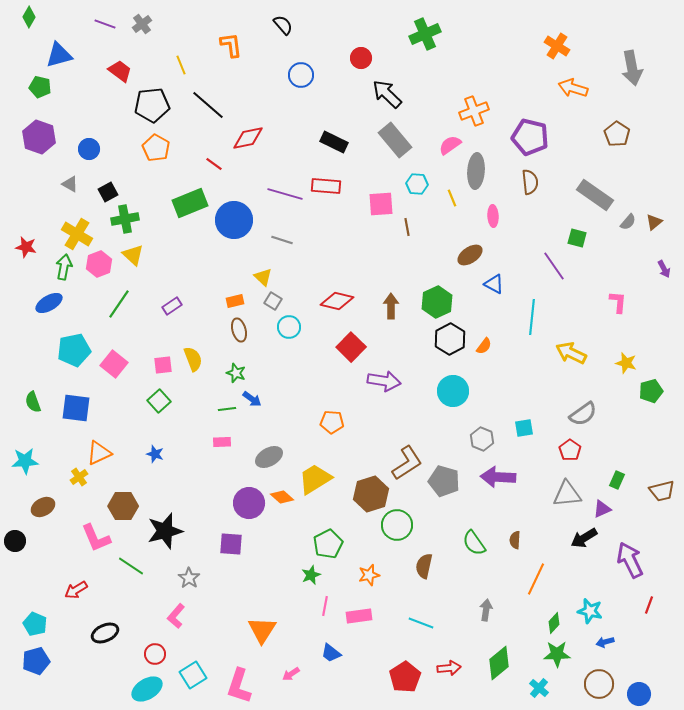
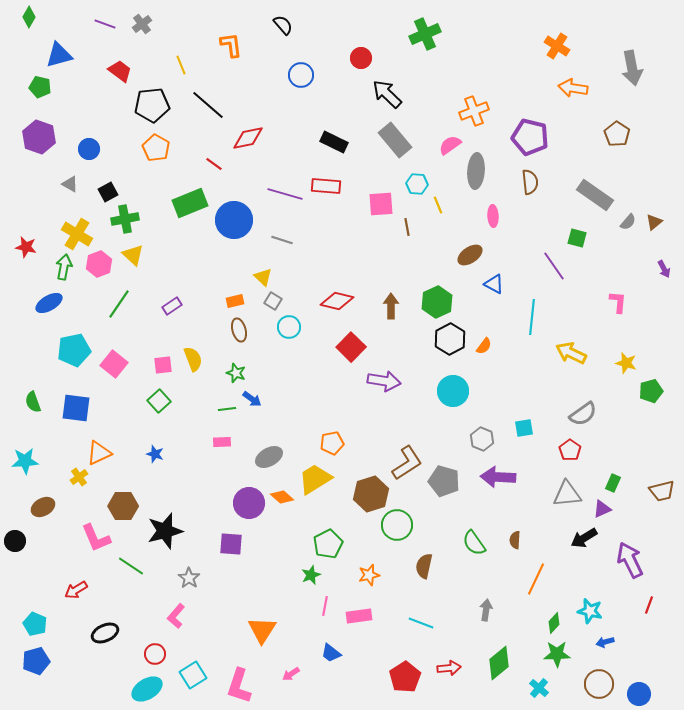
orange arrow at (573, 88): rotated 8 degrees counterclockwise
yellow line at (452, 198): moved 14 px left, 7 px down
orange pentagon at (332, 422): moved 21 px down; rotated 15 degrees counterclockwise
green rectangle at (617, 480): moved 4 px left, 3 px down
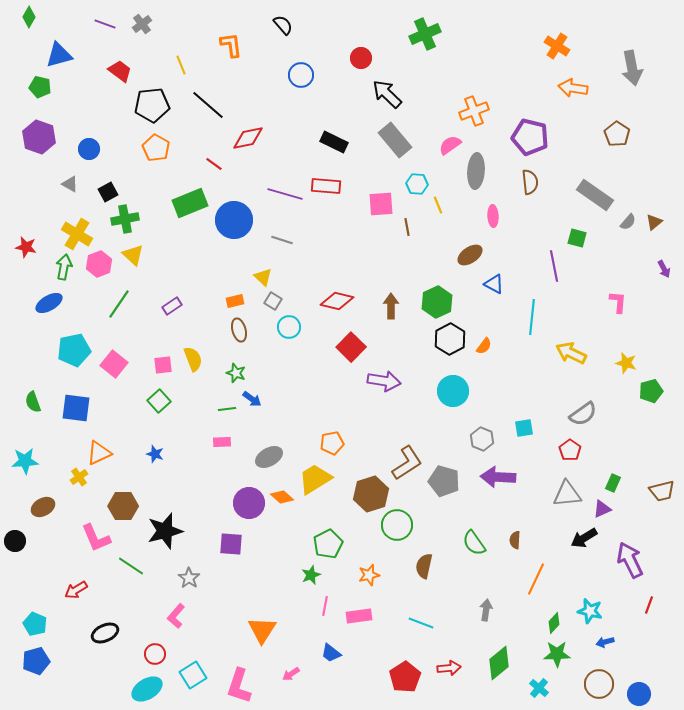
purple line at (554, 266): rotated 24 degrees clockwise
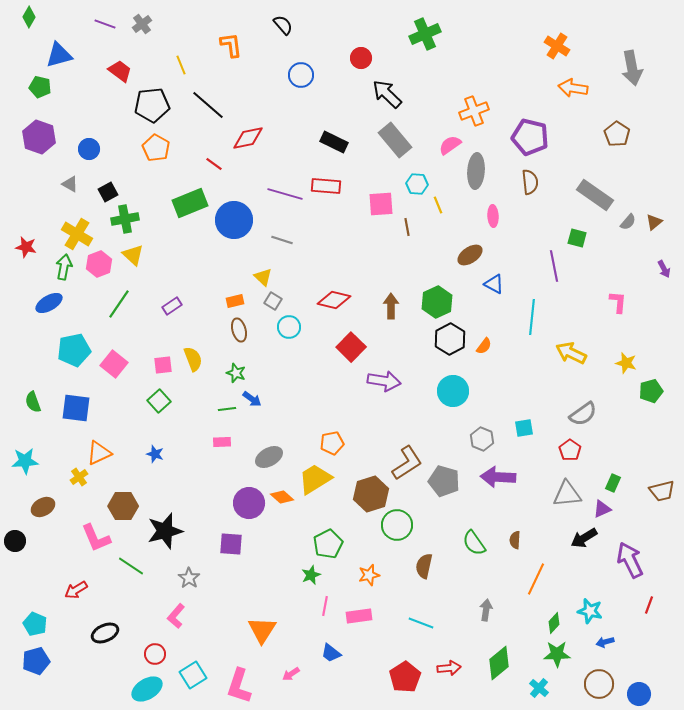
red diamond at (337, 301): moved 3 px left, 1 px up
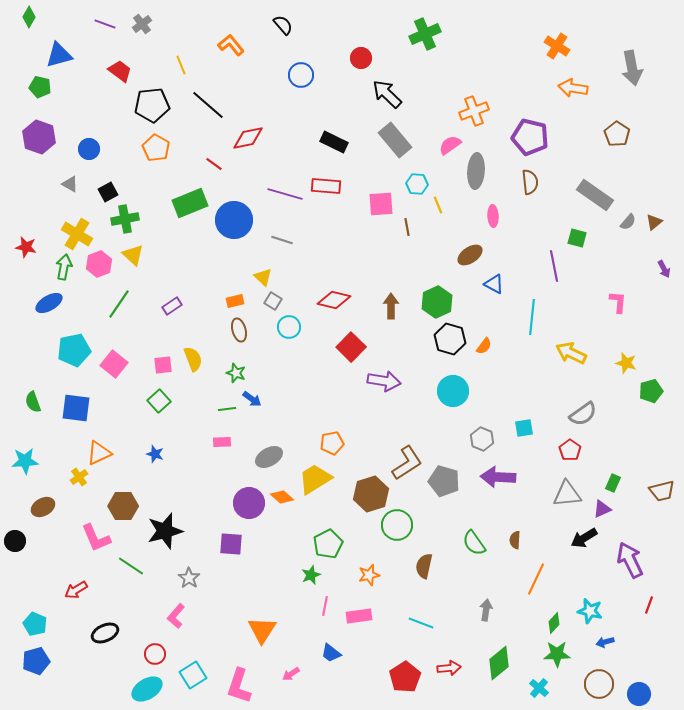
orange L-shape at (231, 45): rotated 32 degrees counterclockwise
black hexagon at (450, 339): rotated 16 degrees counterclockwise
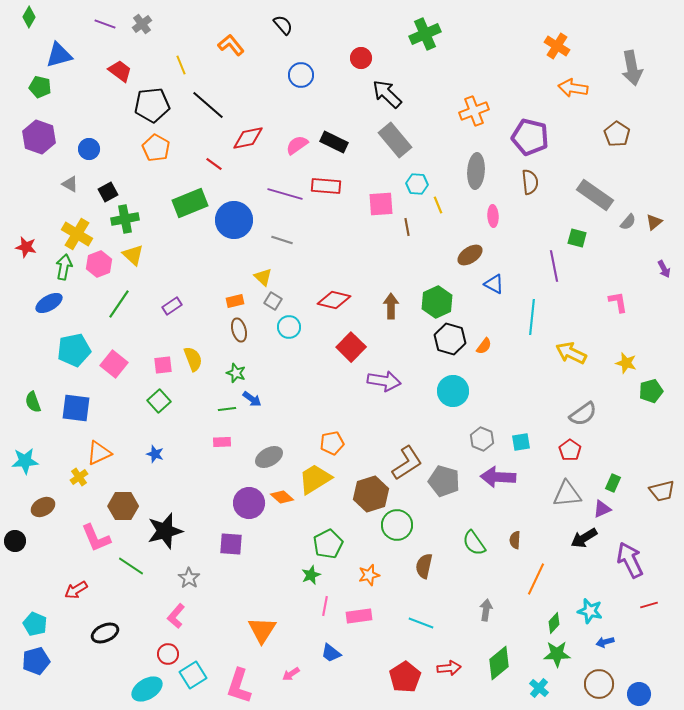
pink semicircle at (450, 145): moved 153 px left
pink L-shape at (618, 302): rotated 15 degrees counterclockwise
cyan square at (524, 428): moved 3 px left, 14 px down
red line at (649, 605): rotated 54 degrees clockwise
red circle at (155, 654): moved 13 px right
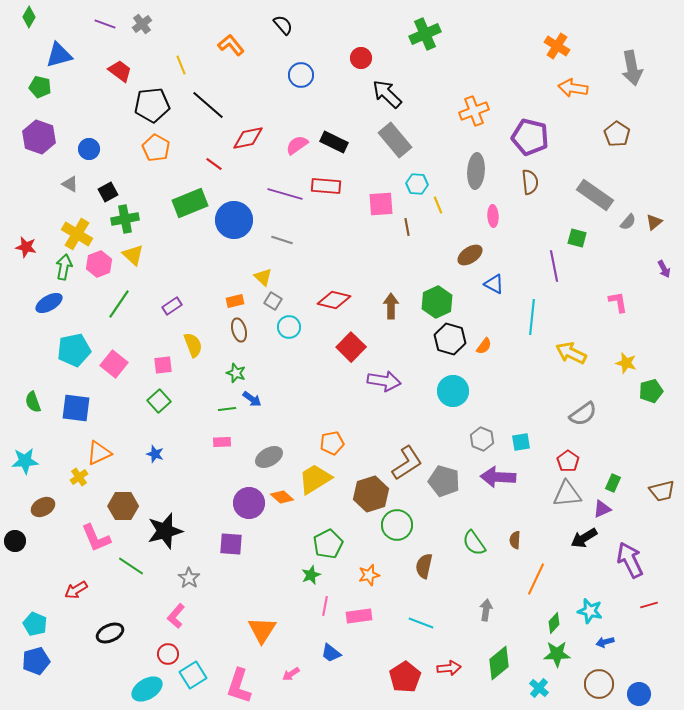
yellow semicircle at (193, 359): moved 14 px up
red pentagon at (570, 450): moved 2 px left, 11 px down
black ellipse at (105, 633): moved 5 px right
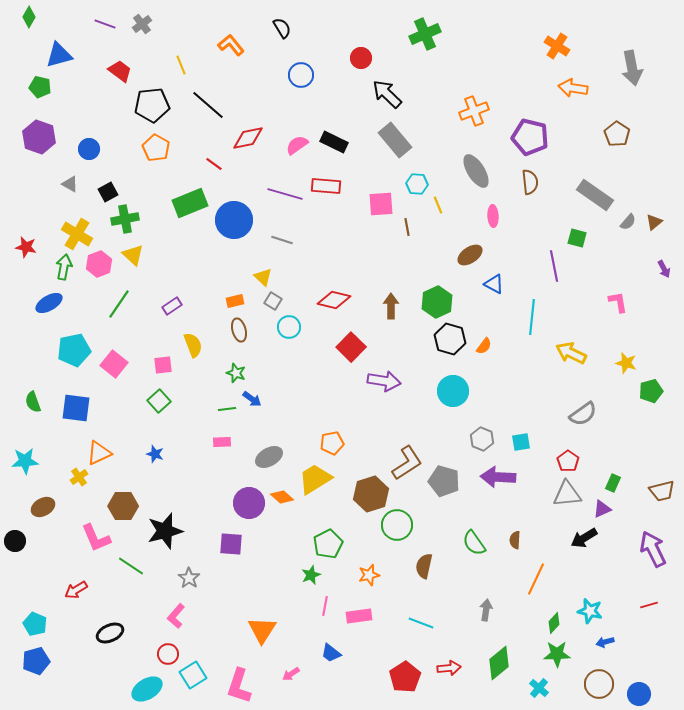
black semicircle at (283, 25): moved 1 px left, 3 px down; rotated 10 degrees clockwise
gray ellipse at (476, 171): rotated 36 degrees counterclockwise
purple arrow at (630, 560): moved 23 px right, 11 px up
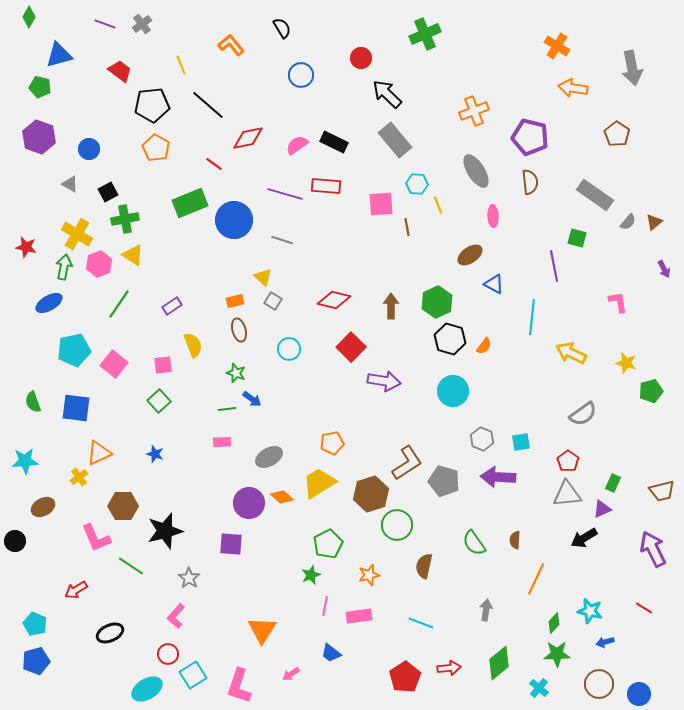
yellow triangle at (133, 255): rotated 10 degrees counterclockwise
cyan circle at (289, 327): moved 22 px down
yellow trapezoid at (315, 479): moved 4 px right, 4 px down
red line at (649, 605): moved 5 px left, 3 px down; rotated 48 degrees clockwise
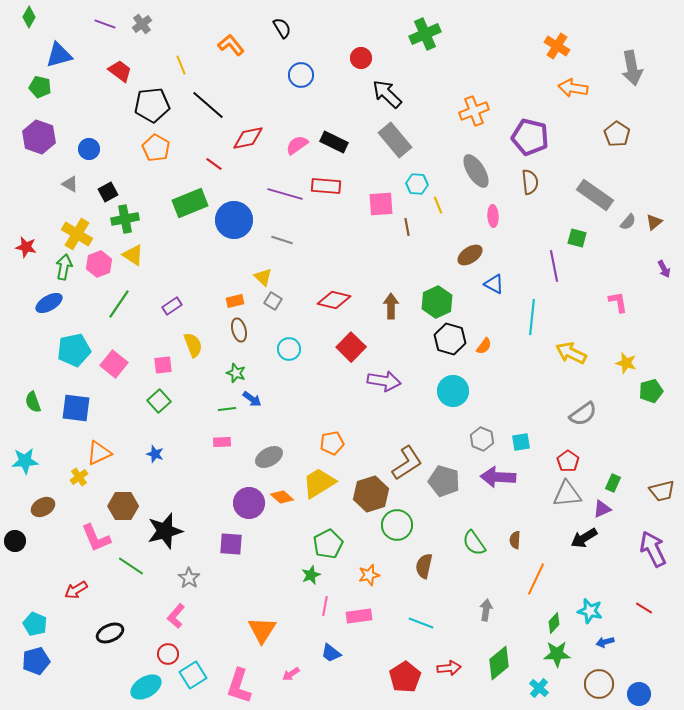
cyan ellipse at (147, 689): moved 1 px left, 2 px up
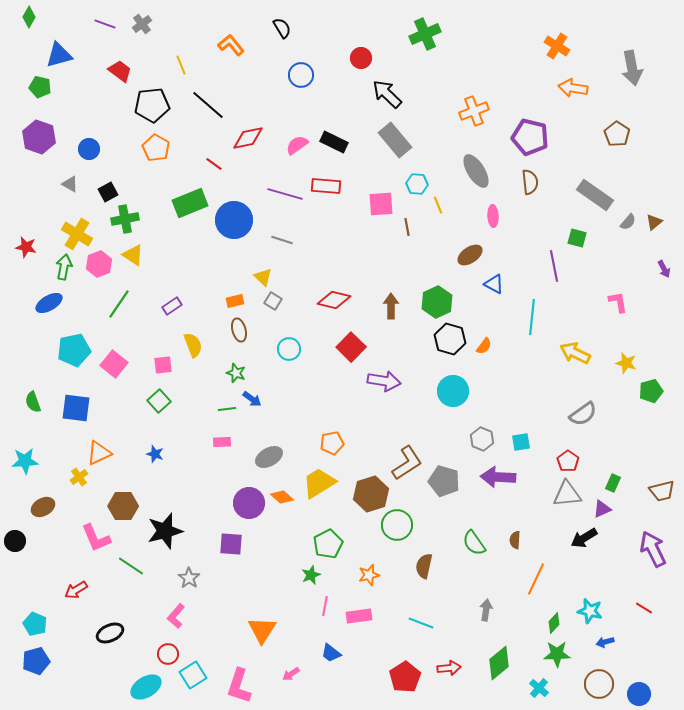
yellow arrow at (571, 353): moved 4 px right
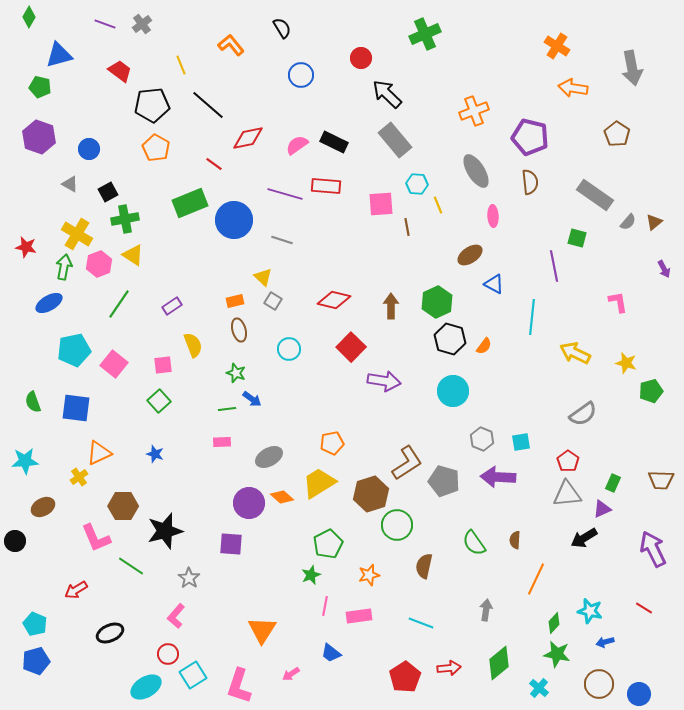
brown trapezoid at (662, 491): moved 1 px left, 11 px up; rotated 16 degrees clockwise
green star at (557, 654): rotated 12 degrees clockwise
